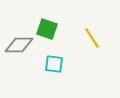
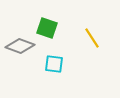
green square: moved 1 px up
gray diamond: moved 1 px right, 1 px down; rotated 20 degrees clockwise
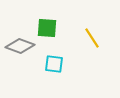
green square: rotated 15 degrees counterclockwise
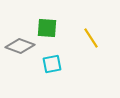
yellow line: moved 1 px left
cyan square: moved 2 px left; rotated 18 degrees counterclockwise
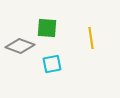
yellow line: rotated 25 degrees clockwise
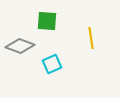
green square: moved 7 px up
cyan square: rotated 12 degrees counterclockwise
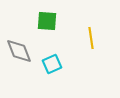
gray diamond: moved 1 px left, 5 px down; rotated 48 degrees clockwise
